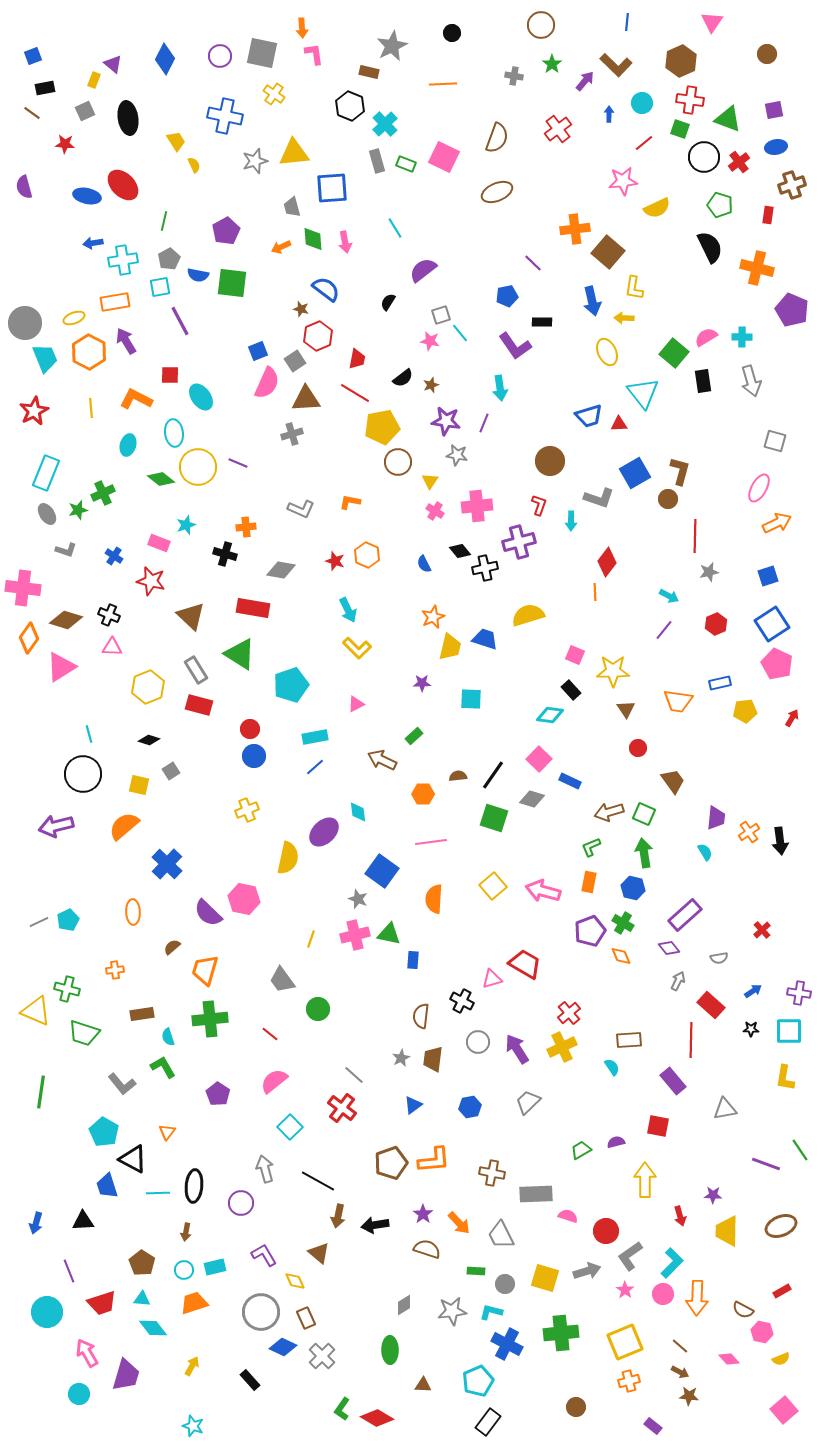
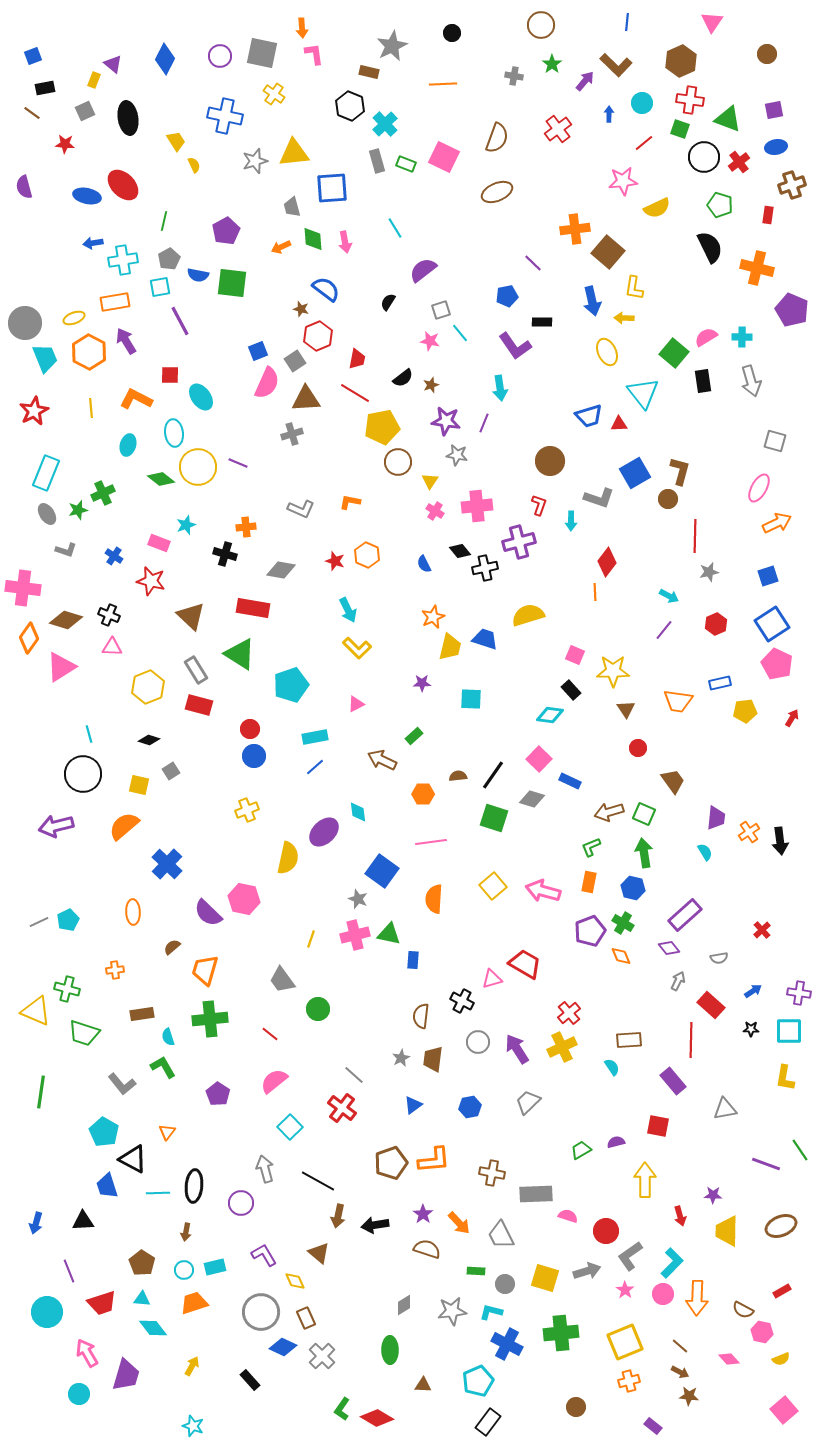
gray square at (441, 315): moved 5 px up
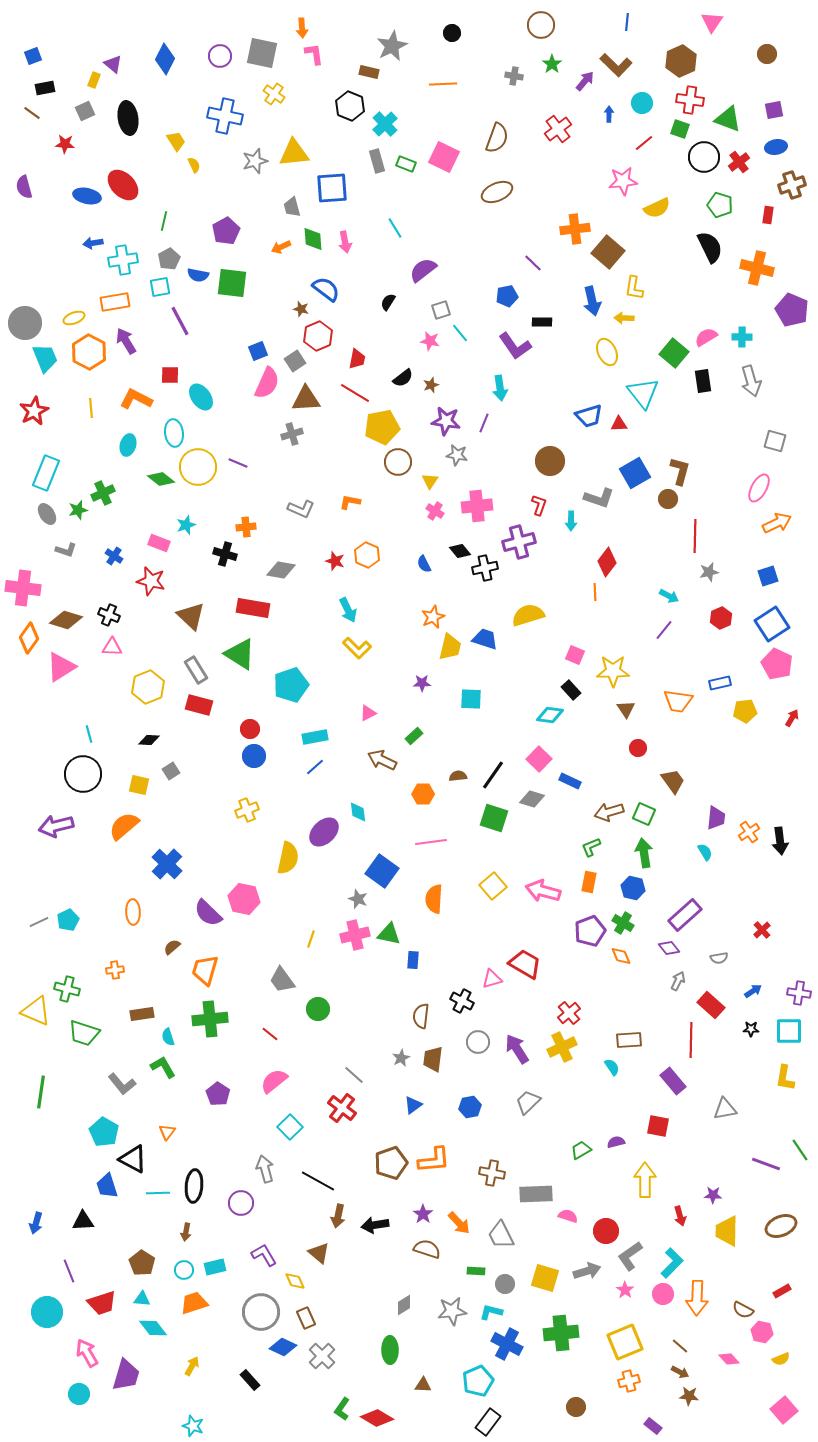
red hexagon at (716, 624): moved 5 px right, 6 px up
pink triangle at (356, 704): moved 12 px right, 9 px down
black diamond at (149, 740): rotated 15 degrees counterclockwise
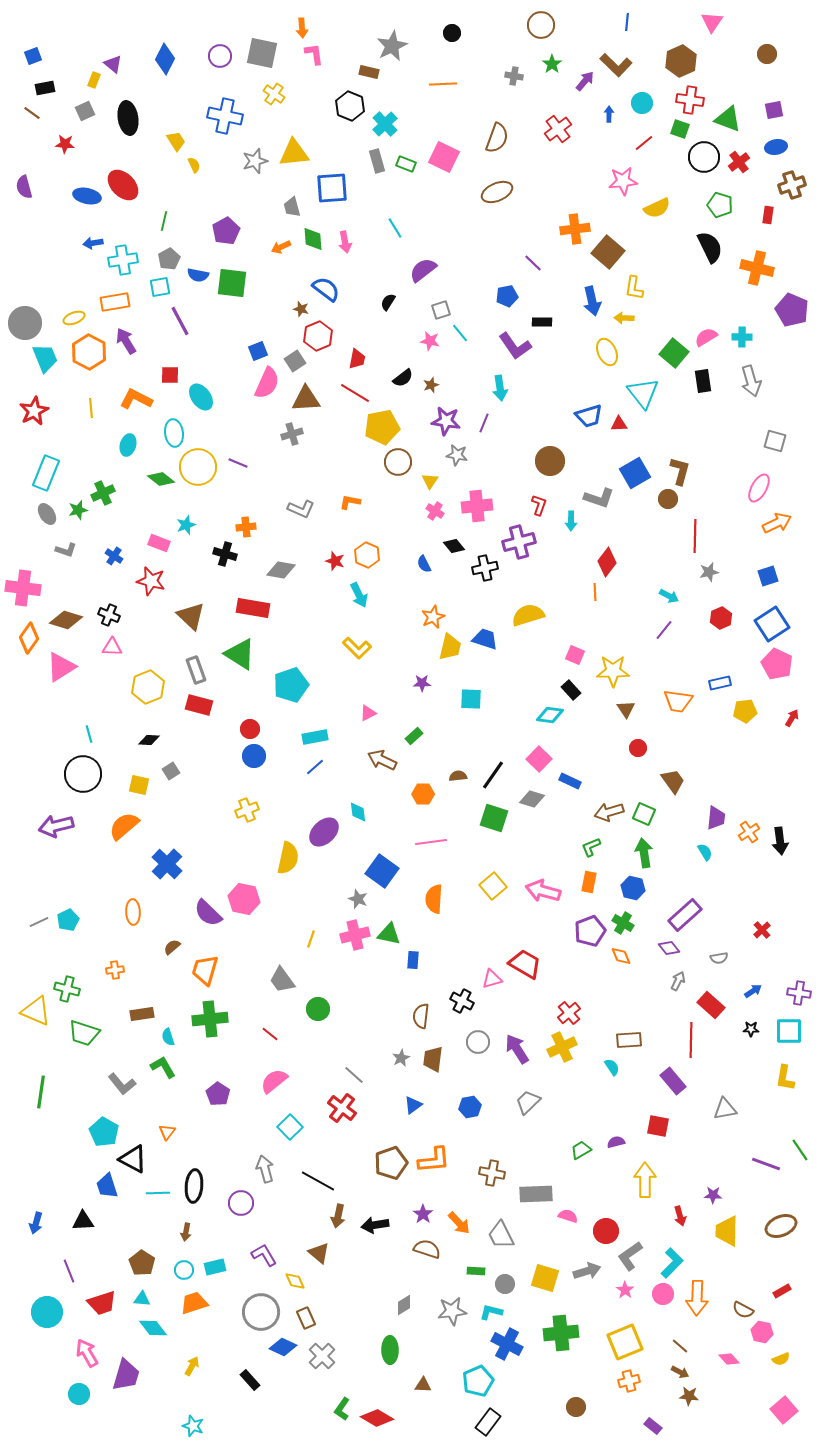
black diamond at (460, 551): moved 6 px left, 5 px up
cyan arrow at (348, 610): moved 11 px right, 15 px up
gray rectangle at (196, 670): rotated 12 degrees clockwise
